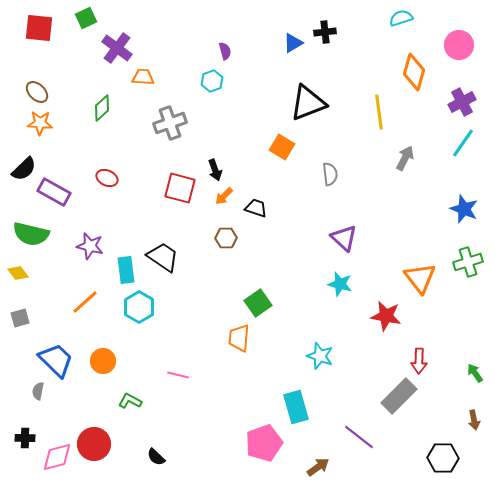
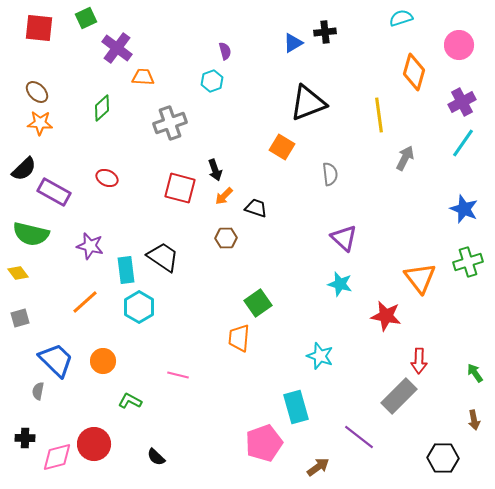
yellow line at (379, 112): moved 3 px down
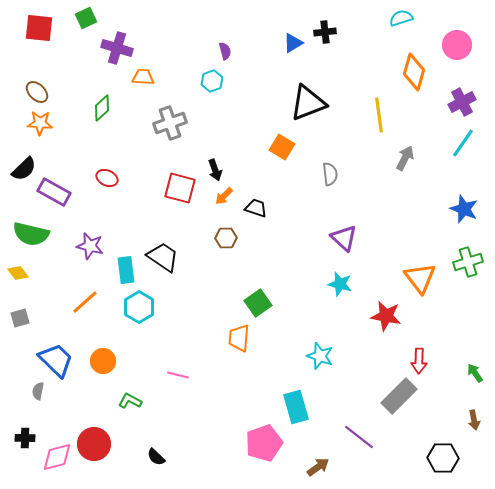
pink circle at (459, 45): moved 2 px left
purple cross at (117, 48): rotated 20 degrees counterclockwise
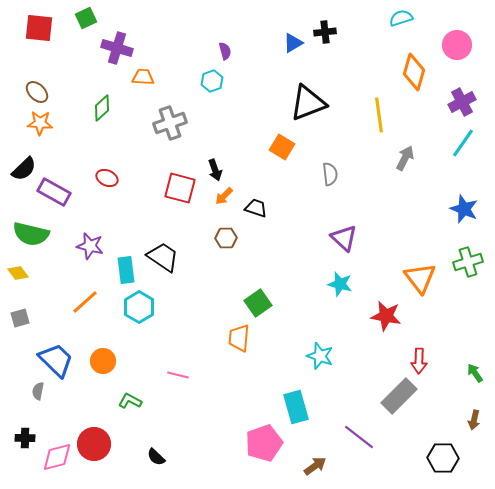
brown arrow at (474, 420): rotated 24 degrees clockwise
brown arrow at (318, 467): moved 3 px left, 1 px up
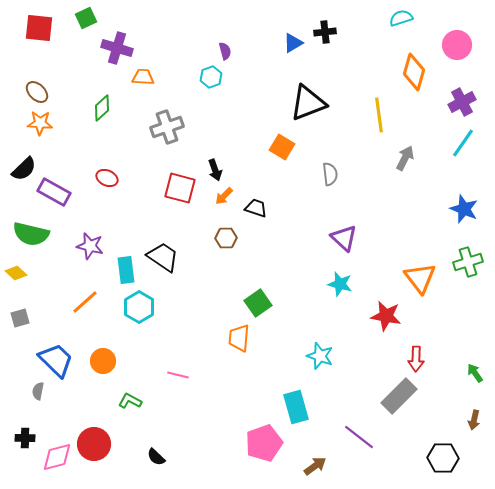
cyan hexagon at (212, 81): moved 1 px left, 4 px up
gray cross at (170, 123): moved 3 px left, 4 px down
yellow diamond at (18, 273): moved 2 px left; rotated 10 degrees counterclockwise
red arrow at (419, 361): moved 3 px left, 2 px up
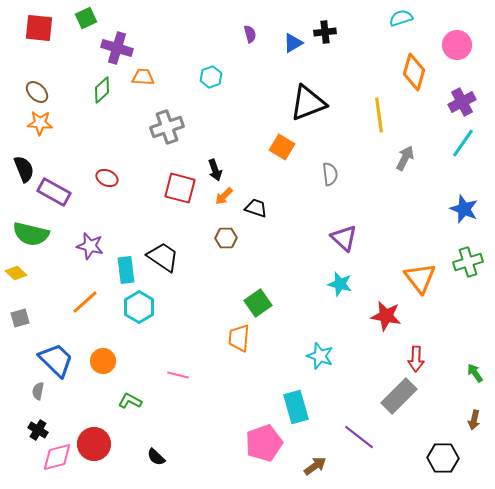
purple semicircle at (225, 51): moved 25 px right, 17 px up
green diamond at (102, 108): moved 18 px up
black semicircle at (24, 169): rotated 68 degrees counterclockwise
black cross at (25, 438): moved 13 px right, 8 px up; rotated 30 degrees clockwise
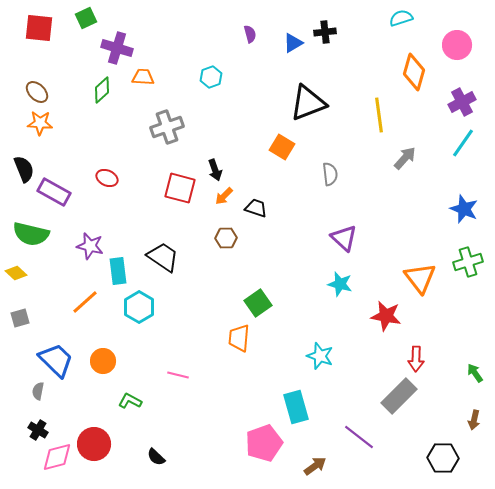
gray arrow at (405, 158): rotated 15 degrees clockwise
cyan rectangle at (126, 270): moved 8 px left, 1 px down
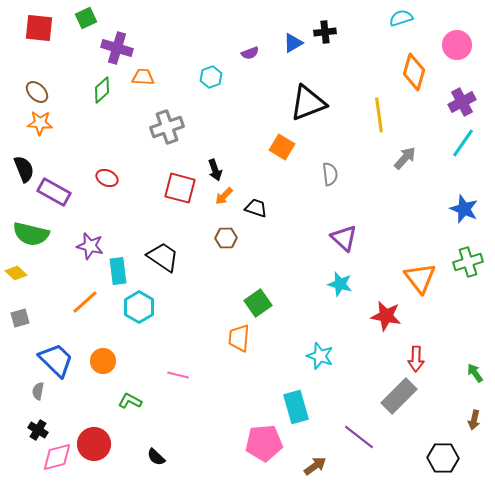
purple semicircle at (250, 34): moved 19 px down; rotated 84 degrees clockwise
pink pentagon at (264, 443): rotated 15 degrees clockwise
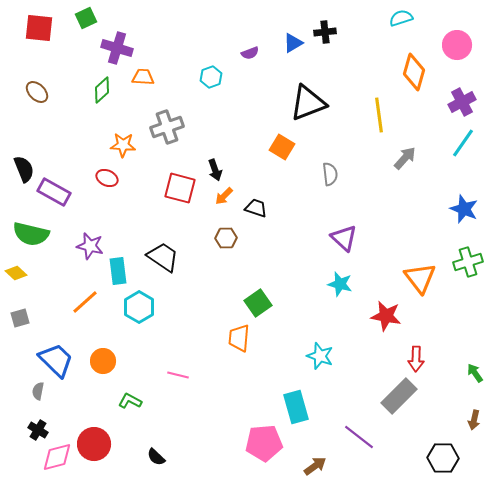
orange star at (40, 123): moved 83 px right, 22 px down
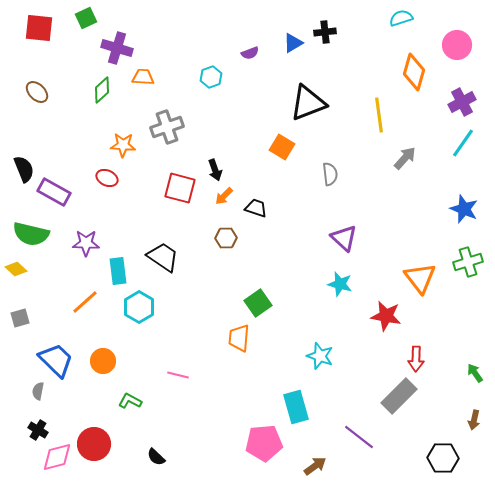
purple star at (90, 246): moved 4 px left, 3 px up; rotated 12 degrees counterclockwise
yellow diamond at (16, 273): moved 4 px up
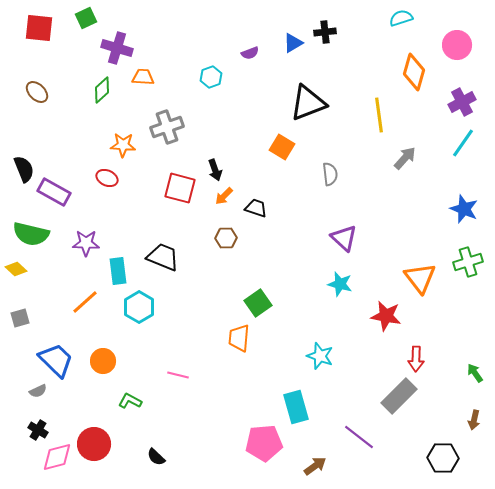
black trapezoid at (163, 257): rotated 12 degrees counterclockwise
gray semicircle at (38, 391): rotated 126 degrees counterclockwise
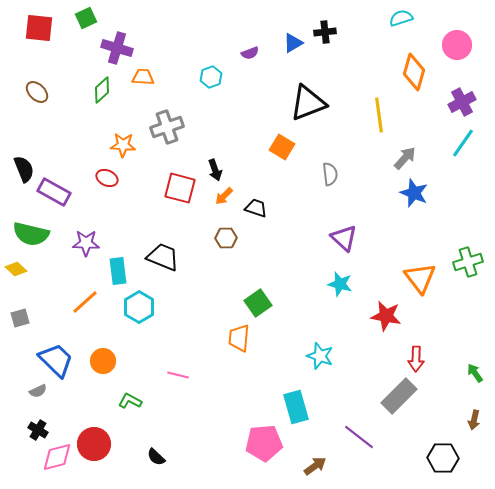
blue star at (464, 209): moved 50 px left, 16 px up
